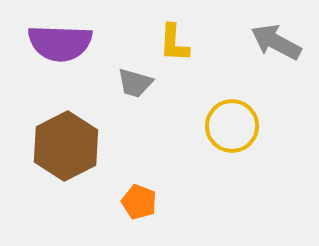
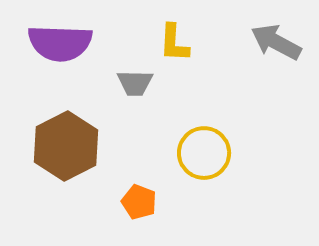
gray trapezoid: rotated 15 degrees counterclockwise
yellow circle: moved 28 px left, 27 px down
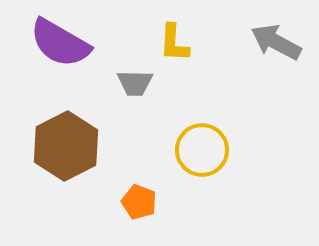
purple semicircle: rotated 28 degrees clockwise
yellow circle: moved 2 px left, 3 px up
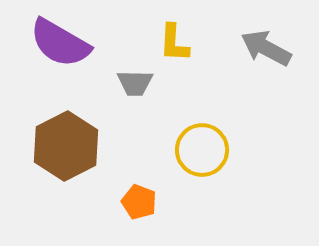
gray arrow: moved 10 px left, 6 px down
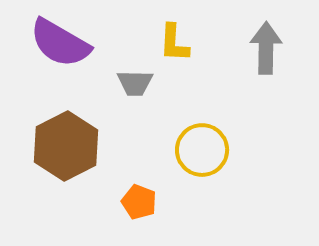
gray arrow: rotated 63 degrees clockwise
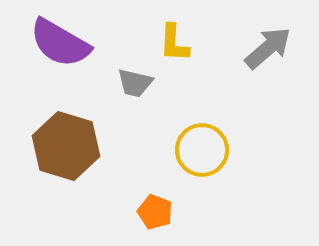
gray arrow: moved 2 px right; rotated 48 degrees clockwise
gray trapezoid: rotated 12 degrees clockwise
brown hexagon: rotated 16 degrees counterclockwise
orange pentagon: moved 16 px right, 10 px down
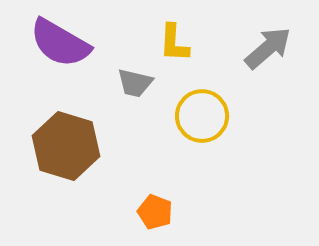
yellow circle: moved 34 px up
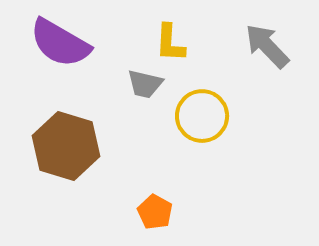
yellow L-shape: moved 4 px left
gray arrow: moved 1 px left, 2 px up; rotated 93 degrees counterclockwise
gray trapezoid: moved 10 px right, 1 px down
orange pentagon: rotated 8 degrees clockwise
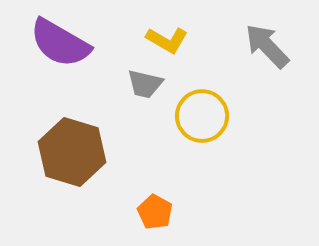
yellow L-shape: moved 3 px left, 3 px up; rotated 63 degrees counterclockwise
brown hexagon: moved 6 px right, 6 px down
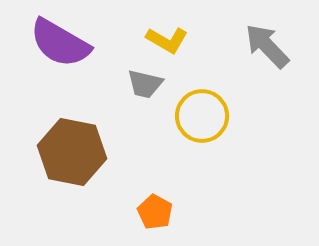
brown hexagon: rotated 6 degrees counterclockwise
